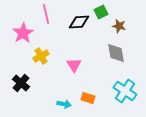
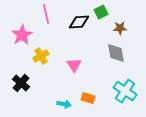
brown star: moved 1 px right, 2 px down; rotated 16 degrees counterclockwise
pink star: moved 1 px left, 2 px down
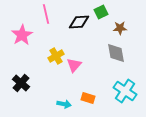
yellow cross: moved 15 px right
pink triangle: rotated 14 degrees clockwise
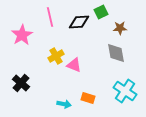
pink line: moved 4 px right, 3 px down
pink triangle: rotated 49 degrees counterclockwise
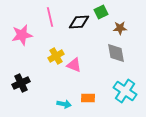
pink star: rotated 20 degrees clockwise
black cross: rotated 24 degrees clockwise
orange rectangle: rotated 16 degrees counterclockwise
